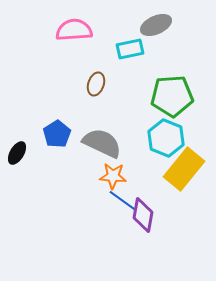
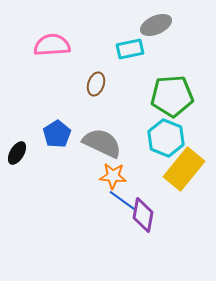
pink semicircle: moved 22 px left, 15 px down
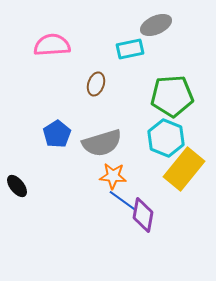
gray semicircle: rotated 138 degrees clockwise
black ellipse: moved 33 px down; rotated 70 degrees counterclockwise
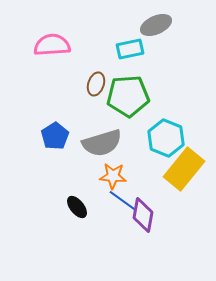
green pentagon: moved 44 px left
blue pentagon: moved 2 px left, 2 px down
black ellipse: moved 60 px right, 21 px down
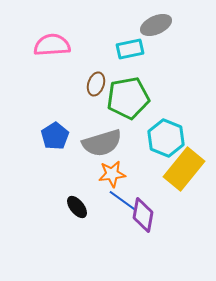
green pentagon: moved 2 px down; rotated 6 degrees counterclockwise
orange star: moved 1 px left, 2 px up; rotated 12 degrees counterclockwise
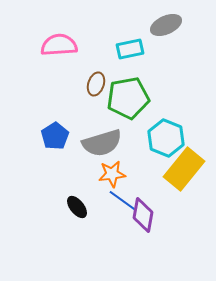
gray ellipse: moved 10 px right
pink semicircle: moved 7 px right
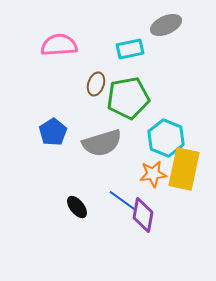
blue pentagon: moved 2 px left, 4 px up
yellow rectangle: rotated 27 degrees counterclockwise
orange star: moved 41 px right
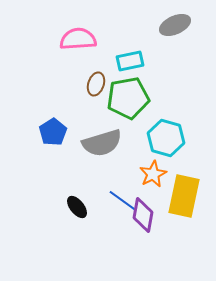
gray ellipse: moved 9 px right
pink semicircle: moved 19 px right, 6 px up
cyan rectangle: moved 12 px down
cyan hexagon: rotated 6 degrees counterclockwise
yellow rectangle: moved 27 px down
orange star: rotated 20 degrees counterclockwise
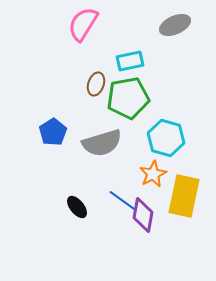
pink semicircle: moved 5 px right, 15 px up; rotated 54 degrees counterclockwise
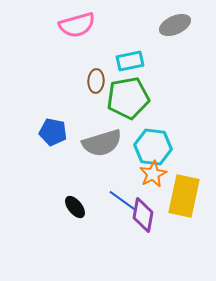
pink semicircle: moved 6 px left, 1 px down; rotated 138 degrees counterclockwise
brown ellipse: moved 3 px up; rotated 15 degrees counterclockwise
blue pentagon: rotated 28 degrees counterclockwise
cyan hexagon: moved 13 px left, 9 px down; rotated 9 degrees counterclockwise
black ellipse: moved 2 px left
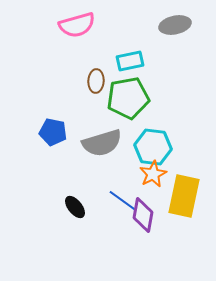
gray ellipse: rotated 12 degrees clockwise
